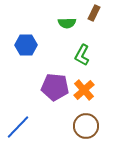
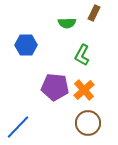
brown circle: moved 2 px right, 3 px up
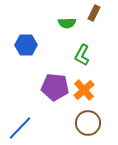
blue line: moved 2 px right, 1 px down
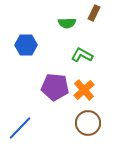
green L-shape: rotated 90 degrees clockwise
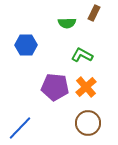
orange cross: moved 2 px right, 3 px up
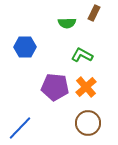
blue hexagon: moved 1 px left, 2 px down
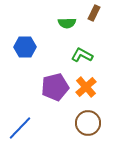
purple pentagon: rotated 20 degrees counterclockwise
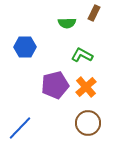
purple pentagon: moved 2 px up
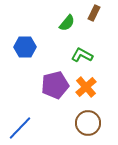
green semicircle: rotated 48 degrees counterclockwise
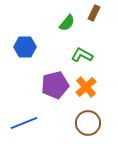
blue line: moved 4 px right, 5 px up; rotated 24 degrees clockwise
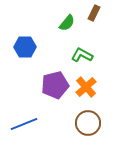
blue line: moved 1 px down
